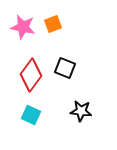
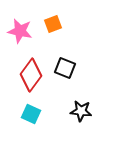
pink star: moved 3 px left, 4 px down
cyan square: moved 1 px up
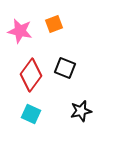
orange square: moved 1 px right
black star: rotated 20 degrees counterclockwise
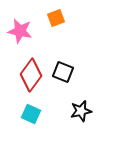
orange square: moved 2 px right, 6 px up
black square: moved 2 px left, 4 px down
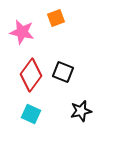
pink star: moved 2 px right, 1 px down
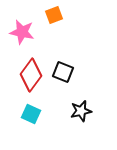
orange square: moved 2 px left, 3 px up
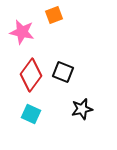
black star: moved 1 px right, 2 px up
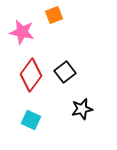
black square: moved 2 px right; rotated 30 degrees clockwise
cyan square: moved 6 px down
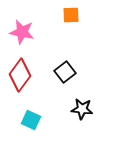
orange square: moved 17 px right; rotated 18 degrees clockwise
red diamond: moved 11 px left
black star: rotated 20 degrees clockwise
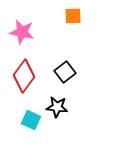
orange square: moved 2 px right, 1 px down
red diamond: moved 4 px right, 1 px down
black star: moved 25 px left, 2 px up
